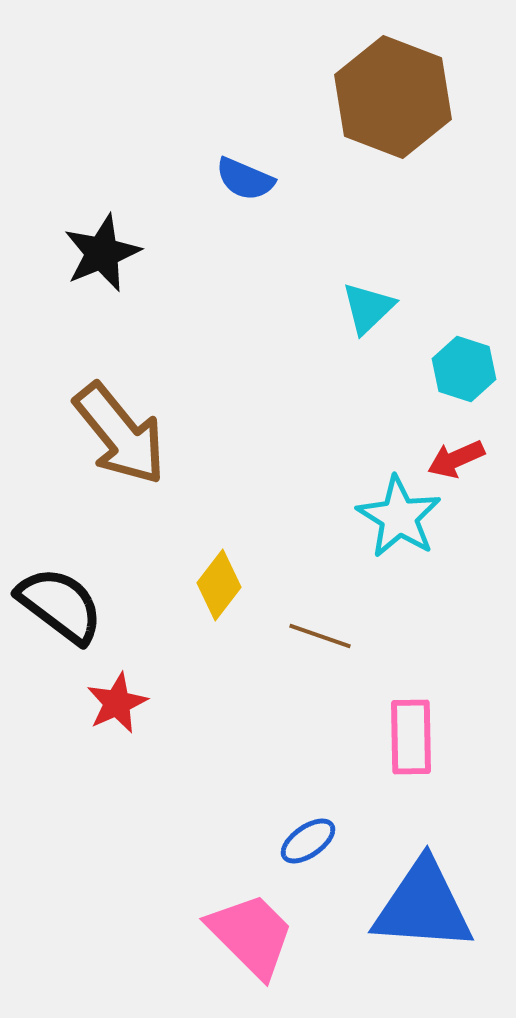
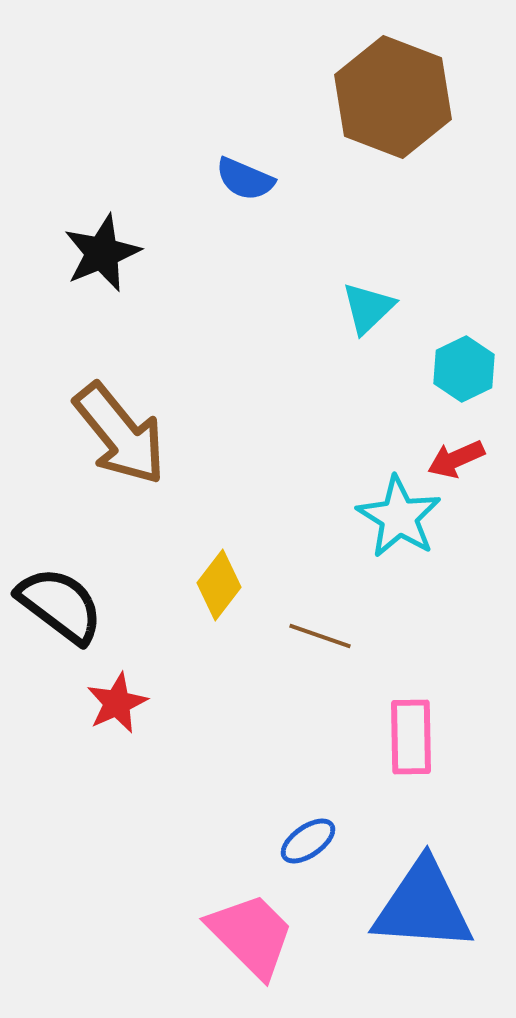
cyan hexagon: rotated 16 degrees clockwise
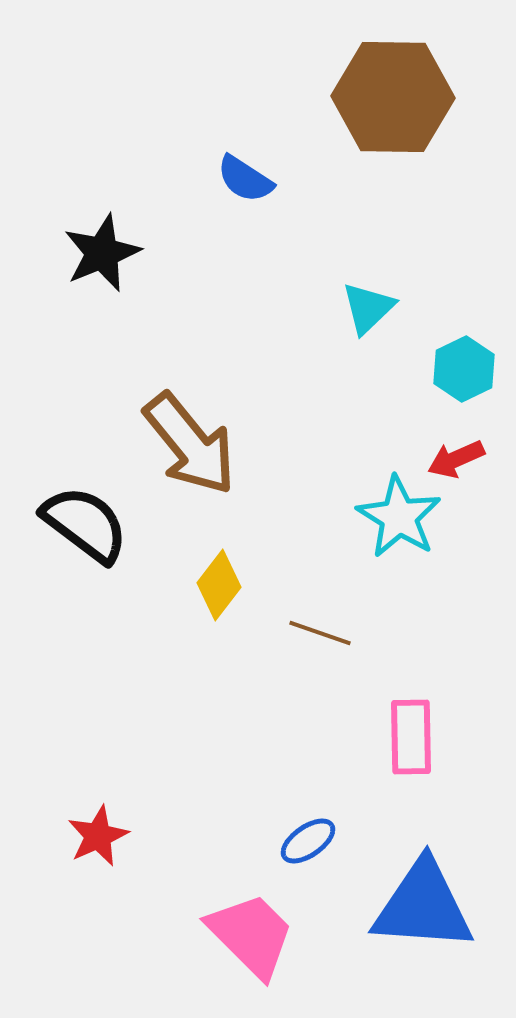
brown hexagon: rotated 20 degrees counterclockwise
blue semicircle: rotated 10 degrees clockwise
brown arrow: moved 70 px right, 10 px down
black semicircle: moved 25 px right, 81 px up
brown line: moved 3 px up
red star: moved 19 px left, 133 px down
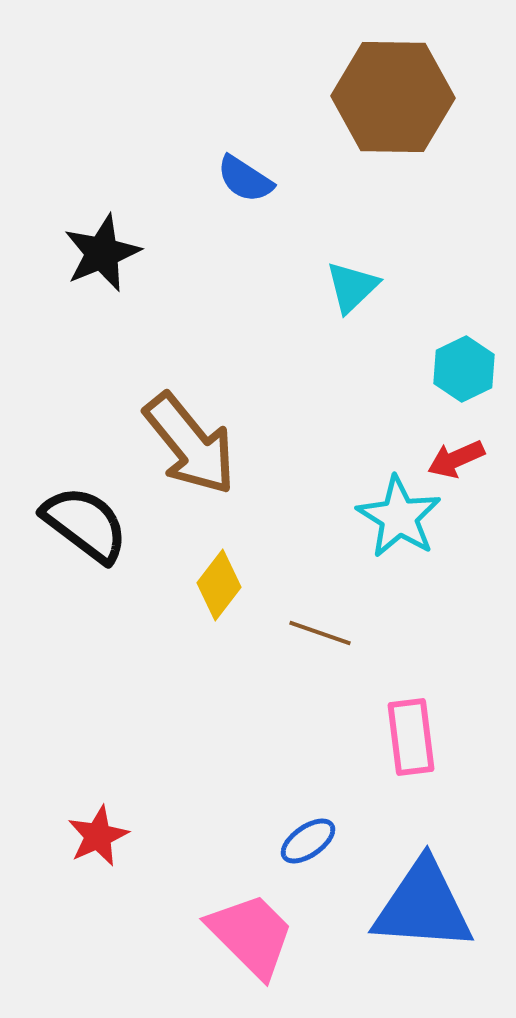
cyan triangle: moved 16 px left, 21 px up
pink rectangle: rotated 6 degrees counterclockwise
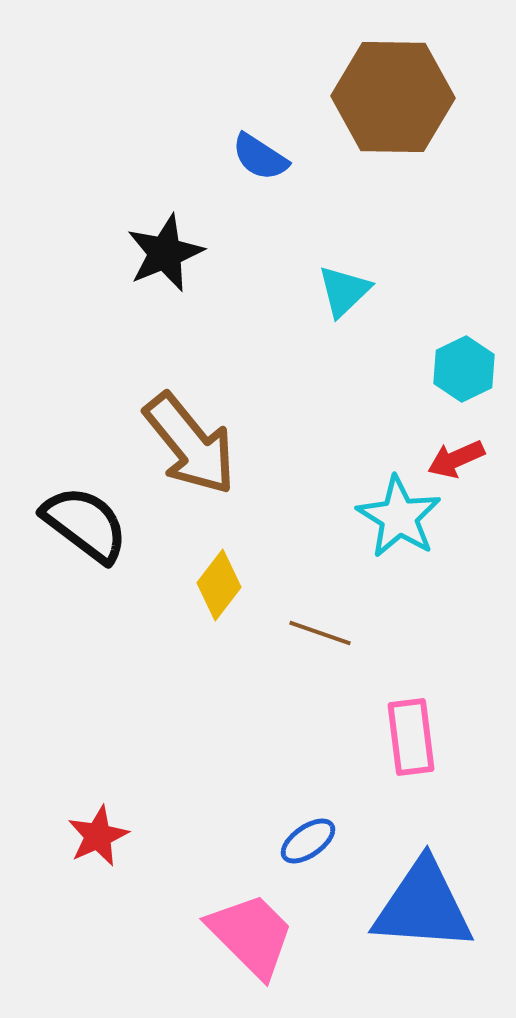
blue semicircle: moved 15 px right, 22 px up
black star: moved 63 px right
cyan triangle: moved 8 px left, 4 px down
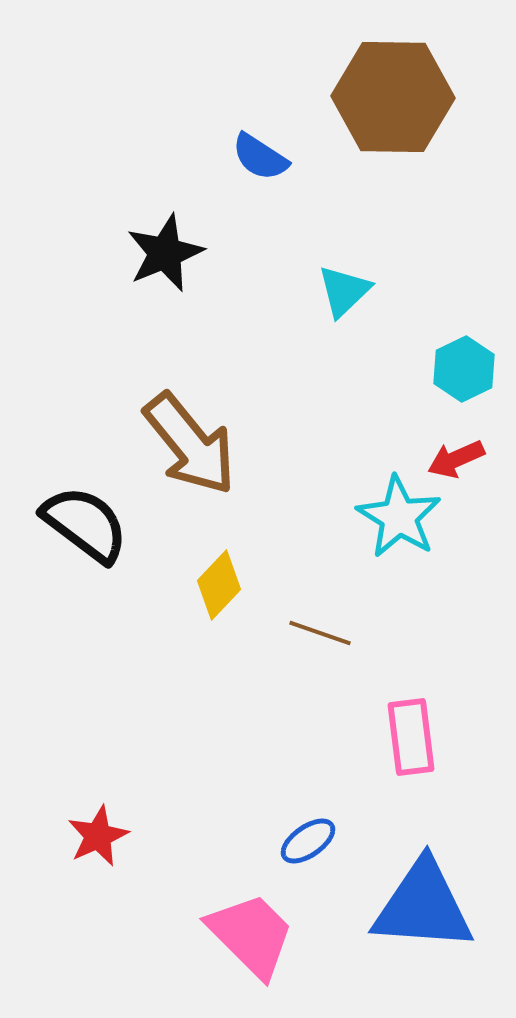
yellow diamond: rotated 6 degrees clockwise
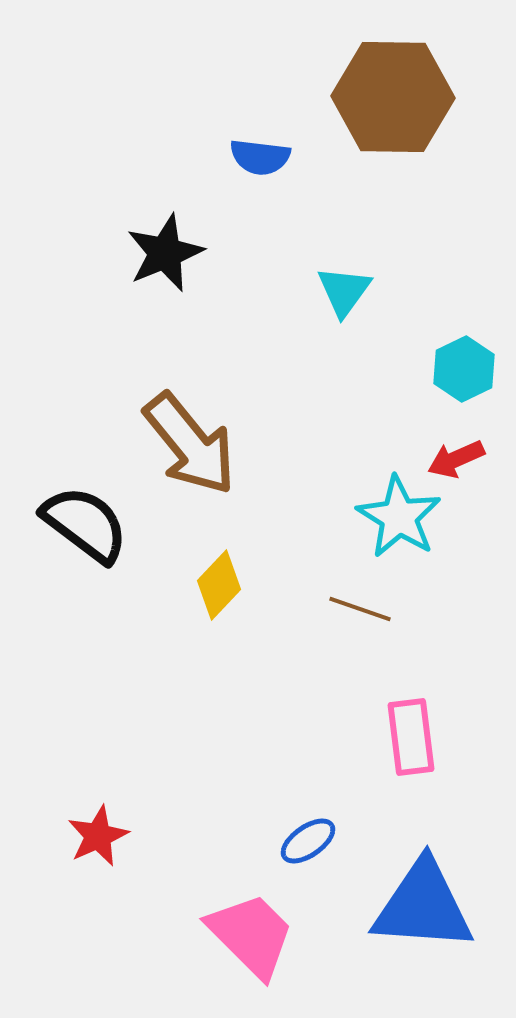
blue semicircle: rotated 26 degrees counterclockwise
cyan triangle: rotated 10 degrees counterclockwise
brown line: moved 40 px right, 24 px up
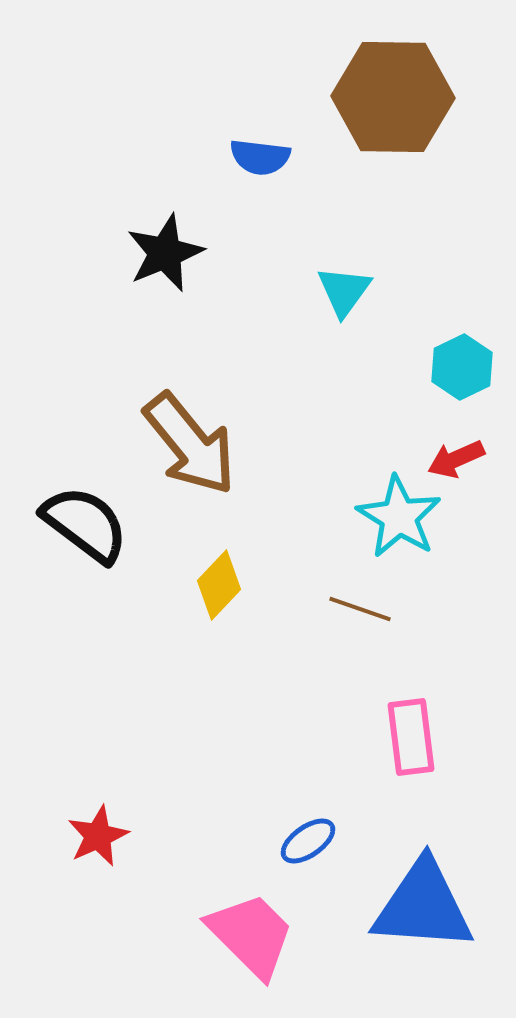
cyan hexagon: moved 2 px left, 2 px up
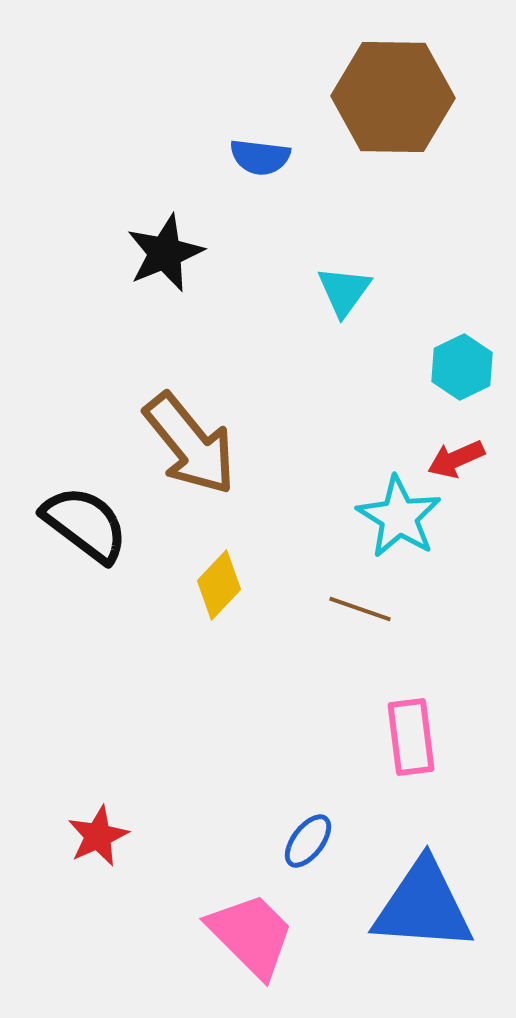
blue ellipse: rotated 18 degrees counterclockwise
